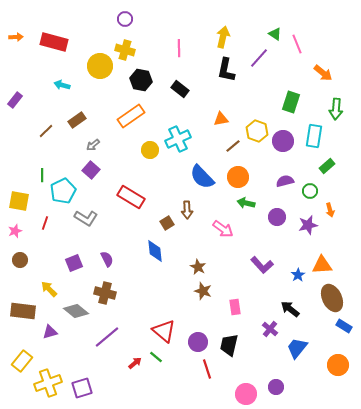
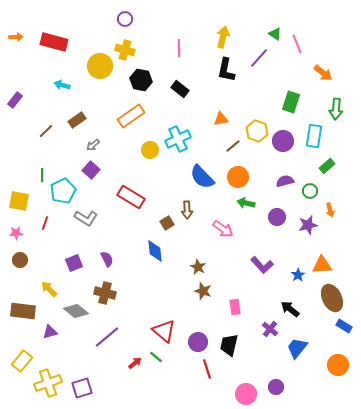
pink star at (15, 231): moved 1 px right, 2 px down; rotated 16 degrees clockwise
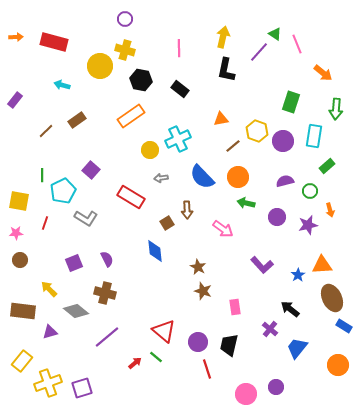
purple line at (259, 58): moved 6 px up
gray arrow at (93, 145): moved 68 px right, 33 px down; rotated 32 degrees clockwise
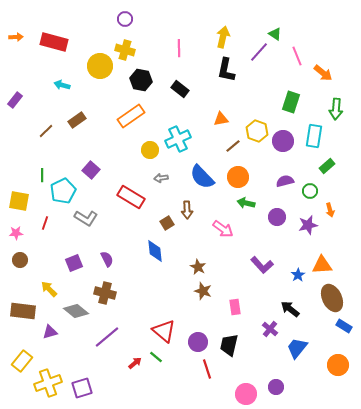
pink line at (297, 44): moved 12 px down
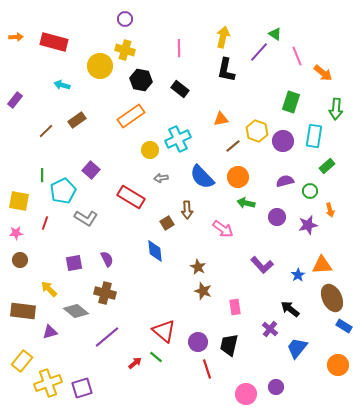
purple square at (74, 263): rotated 12 degrees clockwise
